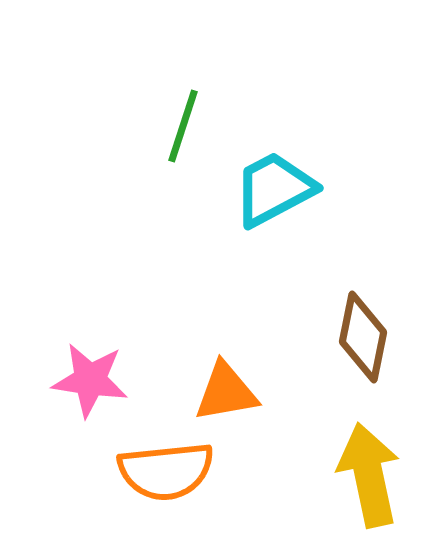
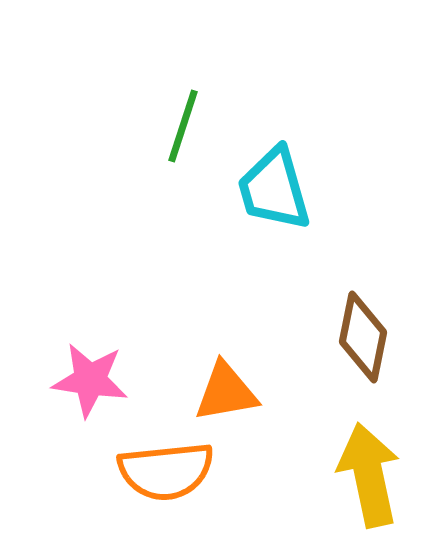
cyan trapezoid: rotated 78 degrees counterclockwise
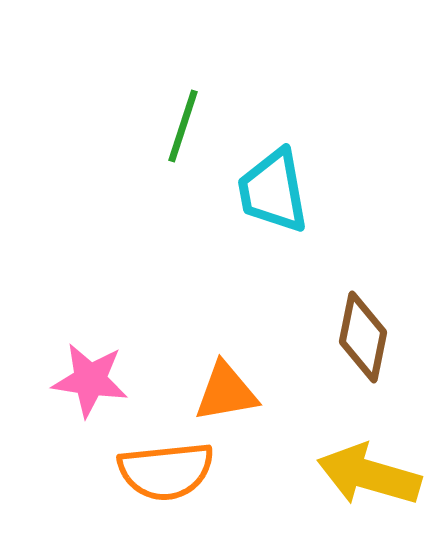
cyan trapezoid: moved 1 px left, 2 px down; rotated 6 degrees clockwise
yellow arrow: rotated 62 degrees counterclockwise
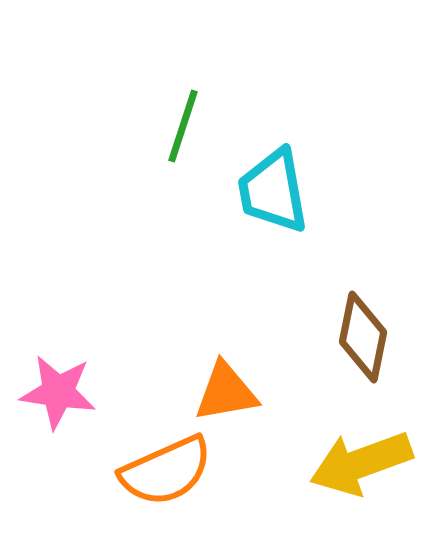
pink star: moved 32 px left, 12 px down
orange semicircle: rotated 18 degrees counterclockwise
yellow arrow: moved 8 px left, 12 px up; rotated 36 degrees counterclockwise
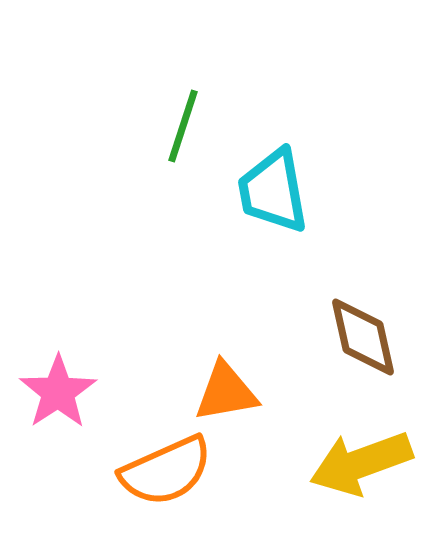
brown diamond: rotated 24 degrees counterclockwise
pink star: rotated 30 degrees clockwise
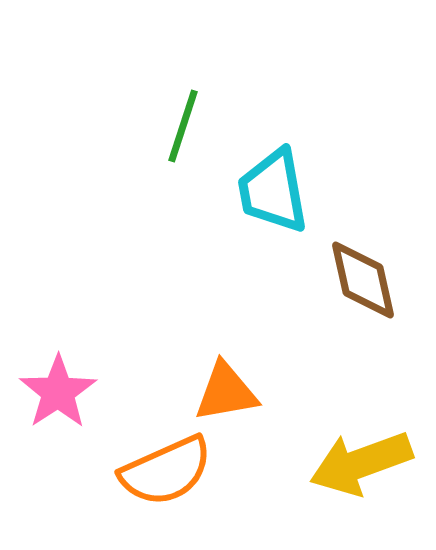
brown diamond: moved 57 px up
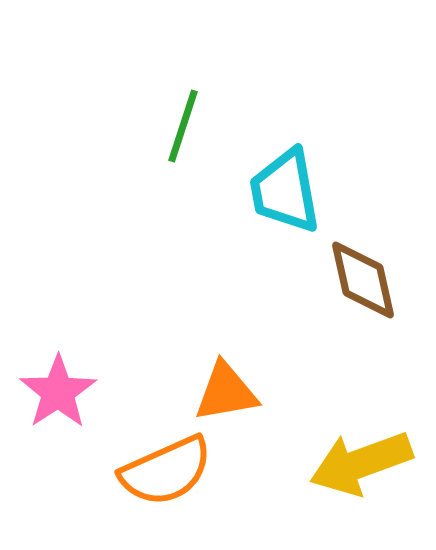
cyan trapezoid: moved 12 px right
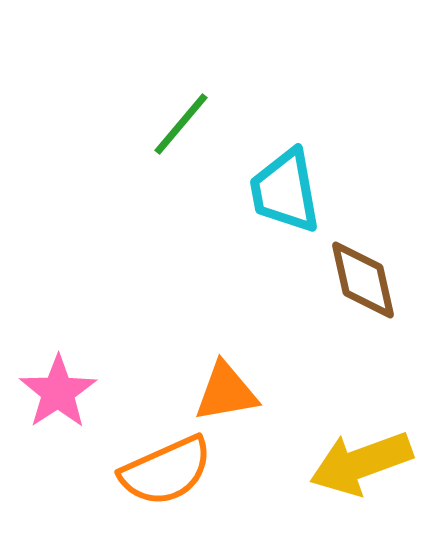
green line: moved 2 px left, 2 px up; rotated 22 degrees clockwise
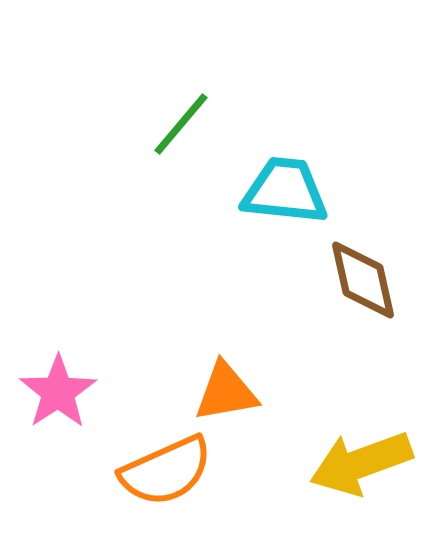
cyan trapezoid: rotated 106 degrees clockwise
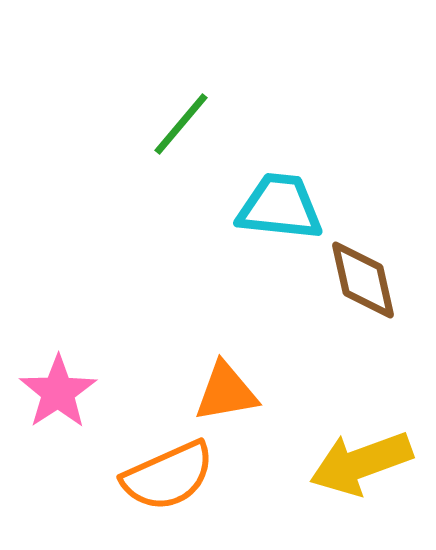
cyan trapezoid: moved 5 px left, 16 px down
orange semicircle: moved 2 px right, 5 px down
